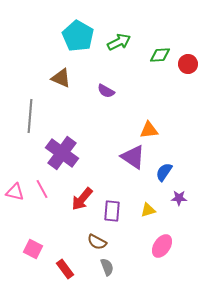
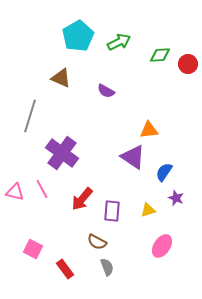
cyan pentagon: rotated 12 degrees clockwise
gray line: rotated 12 degrees clockwise
purple star: moved 3 px left; rotated 21 degrees clockwise
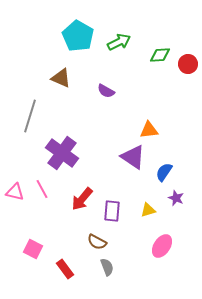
cyan pentagon: rotated 12 degrees counterclockwise
